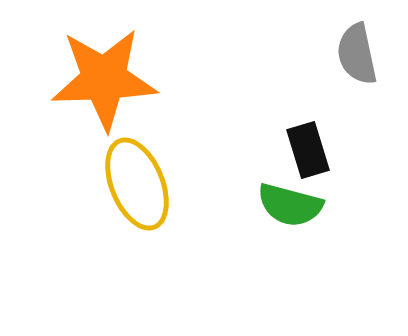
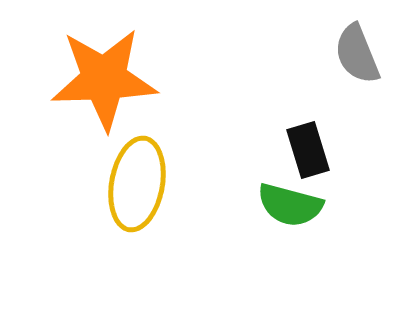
gray semicircle: rotated 10 degrees counterclockwise
yellow ellipse: rotated 32 degrees clockwise
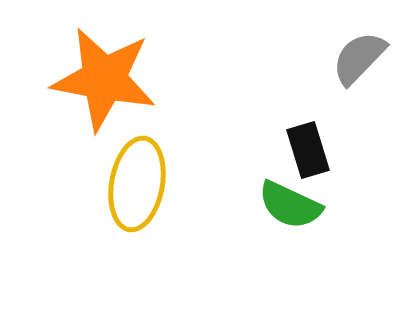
gray semicircle: moved 2 px right, 4 px down; rotated 66 degrees clockwise
orange star: rotated 13 degrees clockwise
green semicircle: rotated 10 degrees clockwise
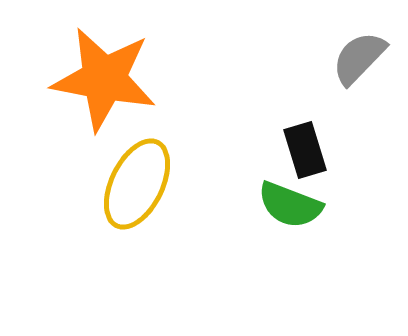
black rectangle: moved 3 px left
yellow ellipse: rotated 16 degrees clockwise
green semicircle: rotated 4 degrees counterclockwise
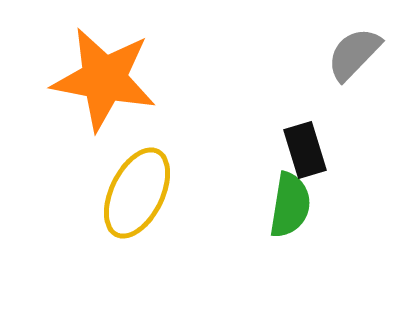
gray semicircle: moved 5 px left, 4 px up
yellow ellipse: moved 9 px down
green semicircle: rotated 102 degrees counterclockwise
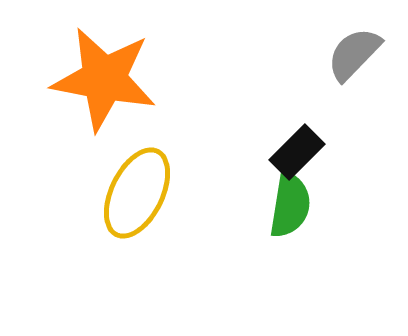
black rectangle: moved 8 px left, 2 px down; rotated 62 degrees clockwise
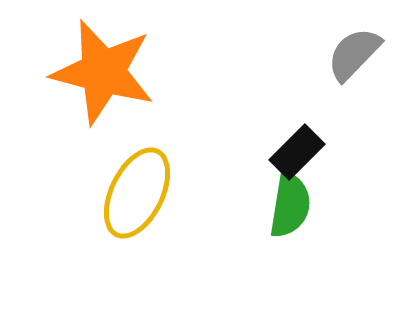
orange star: moved 1 px left, 7 px up; rotated 4 degrees clockwise
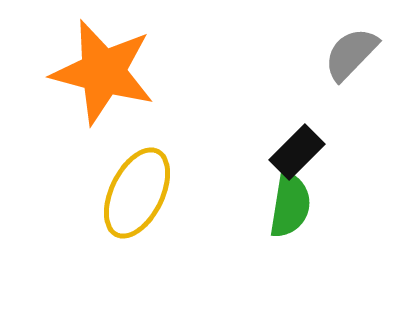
gray semicircle: moved 3 px left
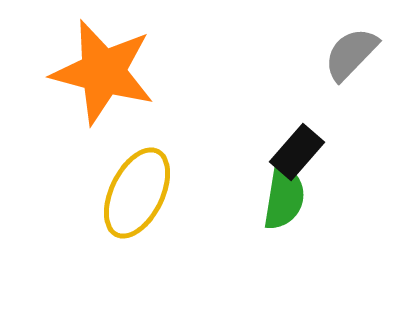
black rectangle: rotated 4 degrees counterclockwise
green semicircle: moved 6 px left, 8 px up
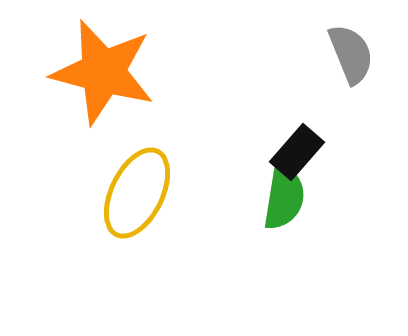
gray semicircle: rotated 114 degrees clockwise
